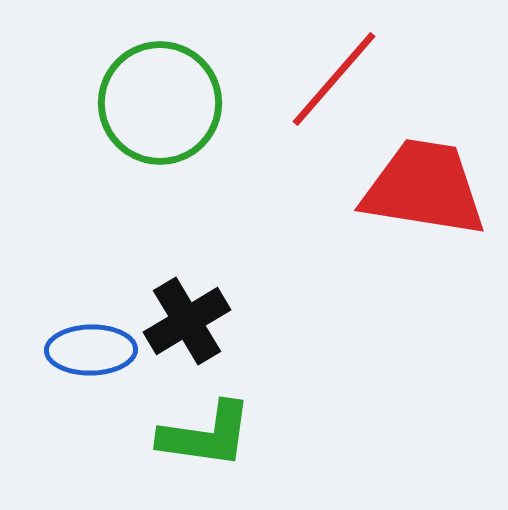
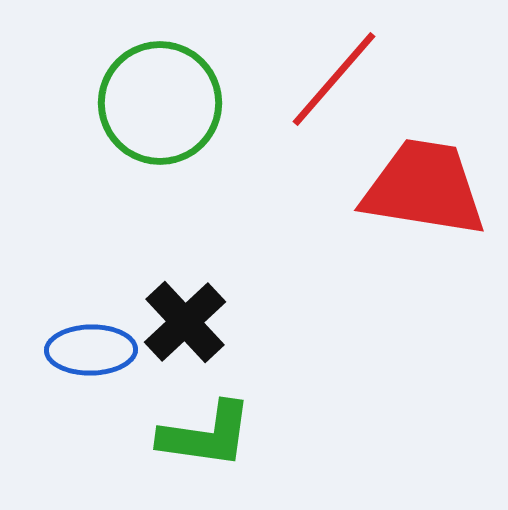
black cross: moved 2 px left, 1 px down; rotated 12 degrees counterclockwise
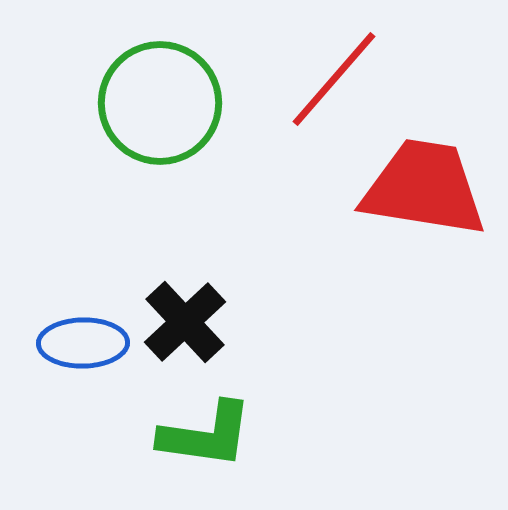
blue ellipse: moved 8 px left, 7 px up
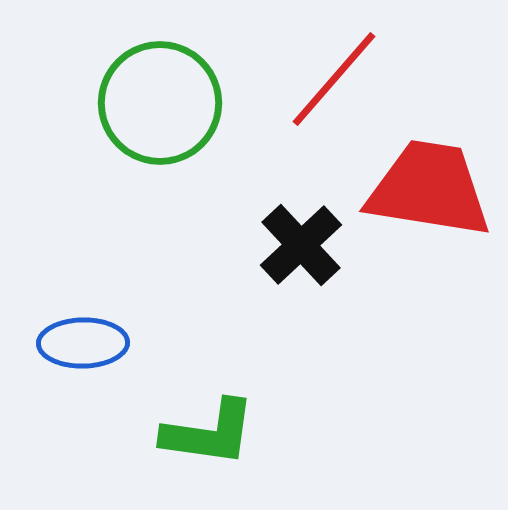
red trapezoid: moved 5 px right, 1 px down
black cross: moved 116 px right, 77 px up
green L-shape: moved 3 px right, 2 px up
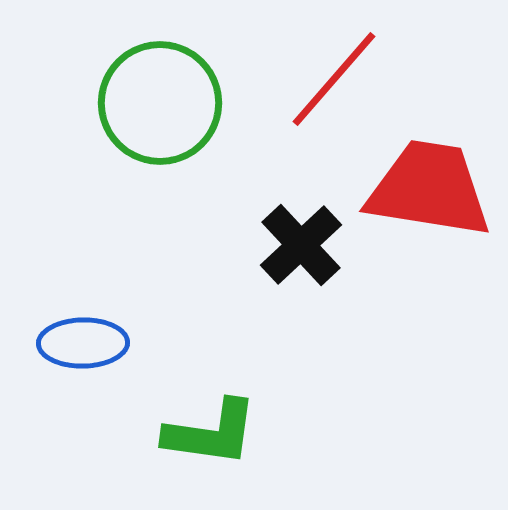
green L-shape: moved 2 px right
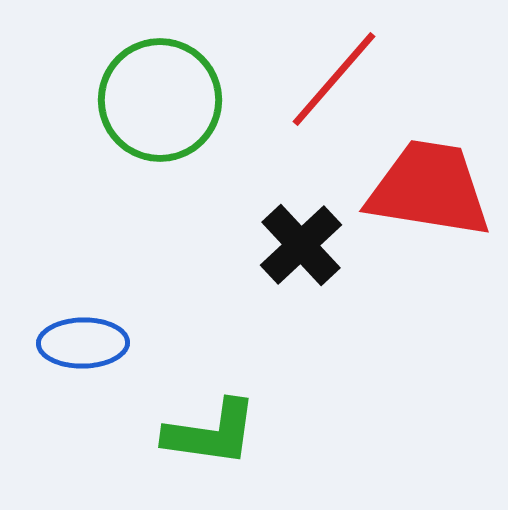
green circle: moved 3 px up
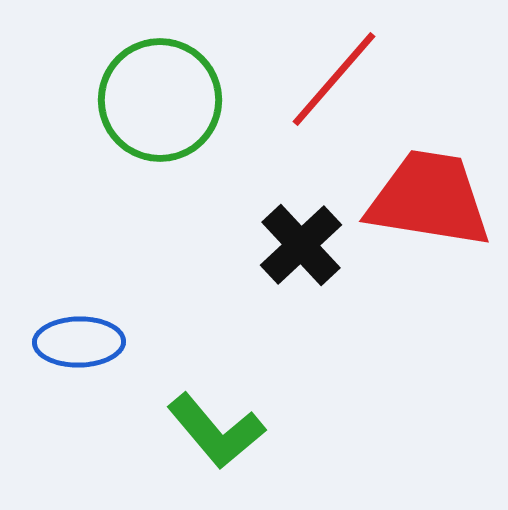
red trapezoid: moved 10 px down
blue ellipse: moved 4 px left, 1 px up
green L-shape: moved 5 px right, 2 px up; rotated 42 degrees clockwise
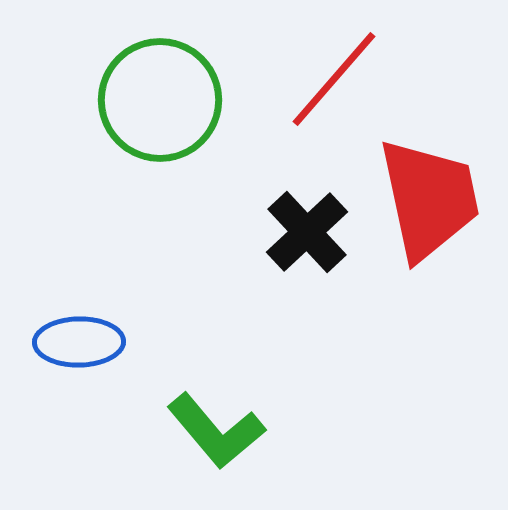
red trapezoid: rotated 69 degrees clockwise
black cross: moved 6 px right, 13 px up
